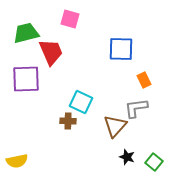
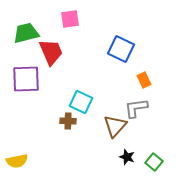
pink square: rotated 24 degrees counterclockwise
blue square: rotated 24 degrees clockwise
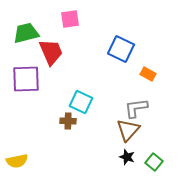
orange rectangle: moved 4 px right, 6 px up; rotated 35 degrees counterclockwise
brown triangle: moved 13 px right, 4 px down
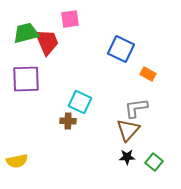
red trapezoid: moved 4 px left, 10 px up
cyan square: moved 1 px left
black star: rotated 21 degrees counterclockwise
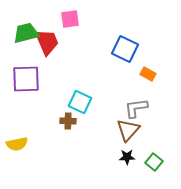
blue square: moved 4 px right
yellow semicircle: moved 17 px up
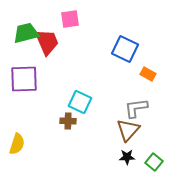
purple square: moved 2 px left
yellow semicircle: rotated 60 degrees counterclockwise
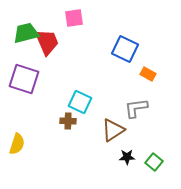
pink square: moved 4 px right, 1 px up
purple square: rotated 20 degrees clockwise
brown triangle: moved 15 px left; rotated 15 degrees clockwise
